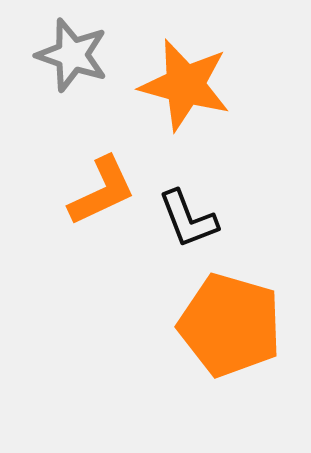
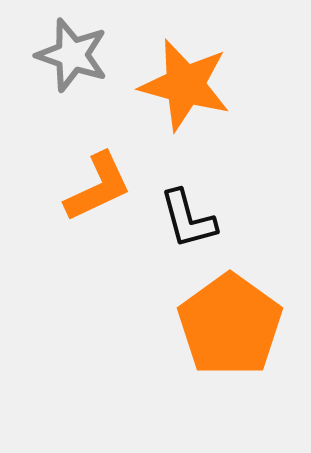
orange L-shape: moved 4 px left, 4 px up
black L-shape: rotated 6 degrees clockwise
orange pentagon: rotated 20 degrees clockwise
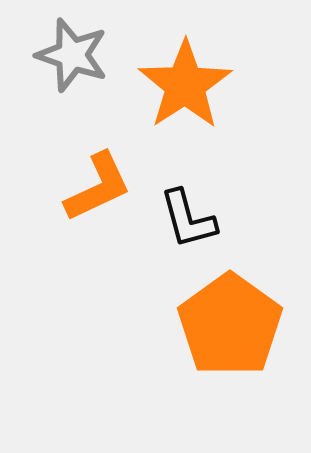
orange star: rotated 24 degrees clockwise
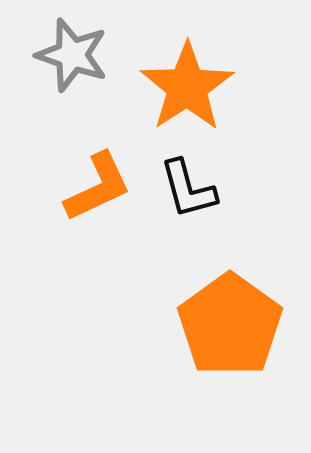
orange star: moved 2 px right, 2 px down
black L-shape: moved 30 px up
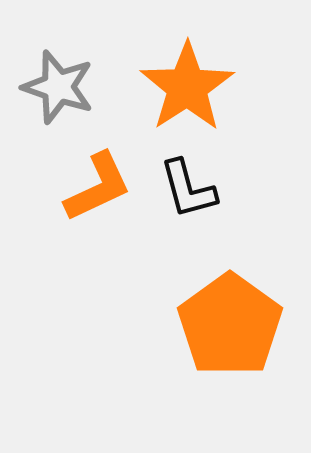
gray star: moved 14 px left, 32 px down
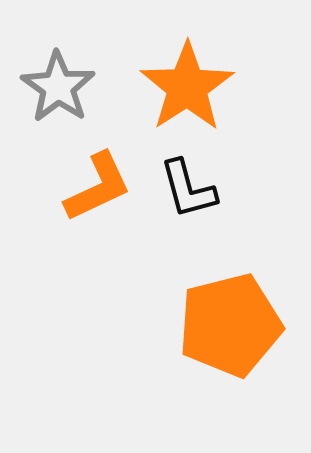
gray star: rotated 16 degrees clockwise
orange pentagon: rotated 22 degrees clockwise
